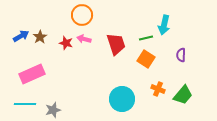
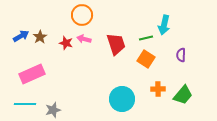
orange cross: rotated 24 degrees counterclockwise
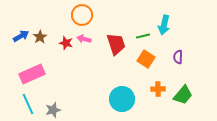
green line: moved 3 px left, 2 px up
purple semicircle: moved 3 px left, 2 px down
cyan line: moved 3 px right; rotated 65 degrees clockwise
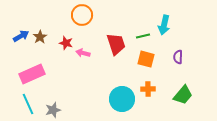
pink arrow: moved 1 px left, 14 px down
orange square: rotated 18 degrees counterclockwise
orange cross: moved 10 px left
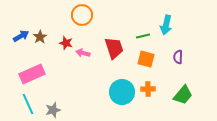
cyan arrow: moved 2 px right
red trapezoid: moved 2 px left, 4 px down
cyan circle: moved 7 px up
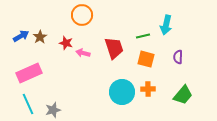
pink rectangle: moved 3 px left, 1 px up
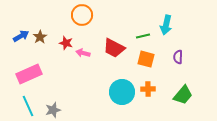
red trapezoid: rotated 135 degrees clockwise
pink rectangle: moved 1 px down
cyan line: moved 2 px down
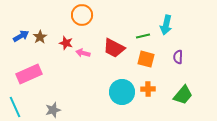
cyan line: moved 13 px left, 1 px down
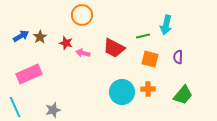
orange square: moved 4 px right
